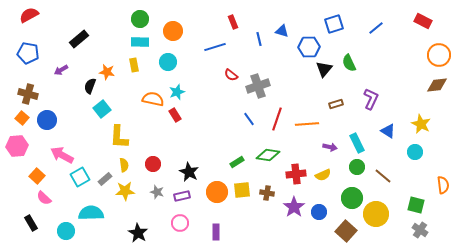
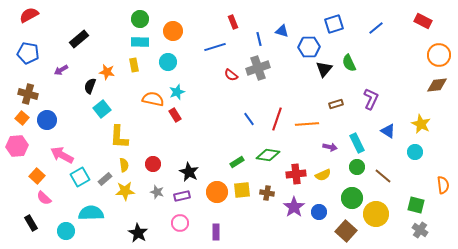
gray cross at (258, 86): moved 18 px up
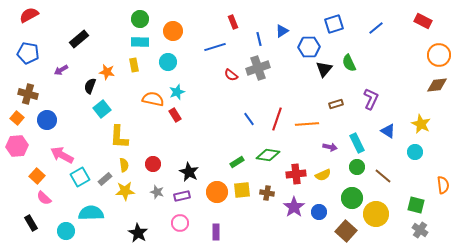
blue triangle at (282, 31): rotated 48 degrees counterclockwise
orange square at (22, 118): moved 5 px left
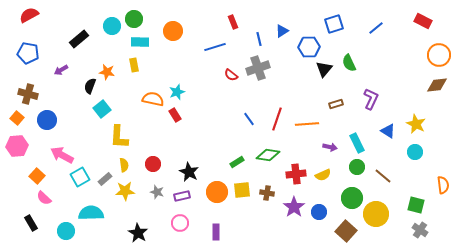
green circle at (140, 19): moved 6 px left
cyan circle at (168, 62): moved 56 px left, 36 px up
yellow star at (421, 124): moved 5 px left
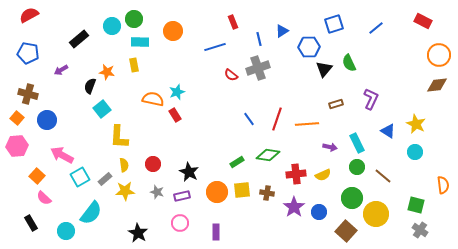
cyan semicircle at (91, 213): rotated 130 degrees clockwise
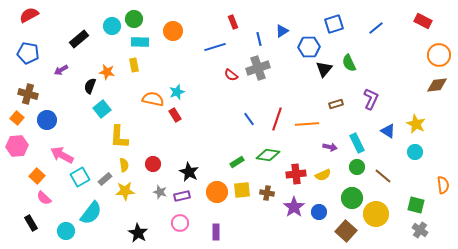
gray star at (157, 192): moved 3 px right
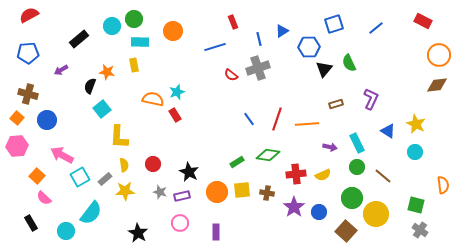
blue pentagon at (28, 53): rotated 15 degrees counterclockwise
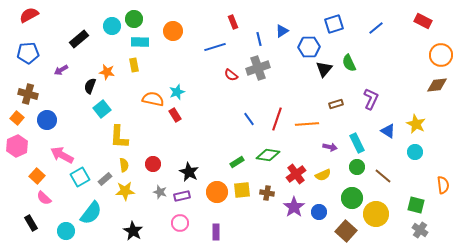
orange circle at (439, 55): moved 2 px right
pink hexagon at (17, 146): rotated 20 degrees counterclockwise
red cross at (296, 174): rotated 30 degrees counterclockwise
black star at (138, 233): moved 5 px left, 2 px up
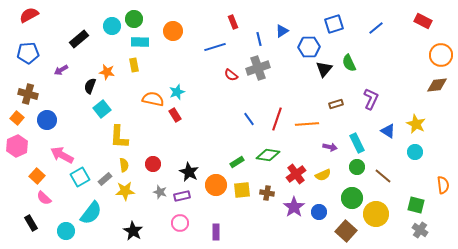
orange circle at (217, 192): moved 1 px left, 7 px up
